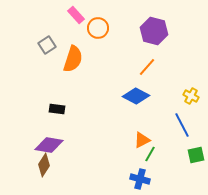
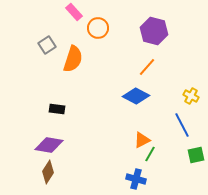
pink rectangle: moved 2 px left, 3 px up
brown diamond: moved 4 px right, 7 px down
blue cross: moved 4 px left
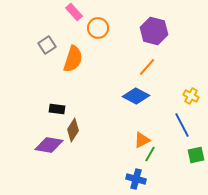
brown diamond: moved 25 px right, 42 px up
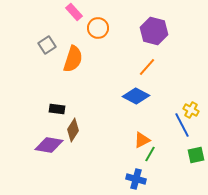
yellow cross: moved 14 px down
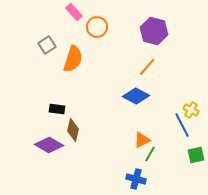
orange circle: moved 1 px left, 1 px up
brown diamond: rotated 20 degrees counterclockwise
purple diamond: rotated 20 degrees clockwise
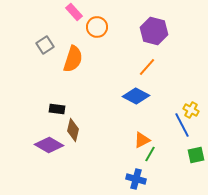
gray square: moved 2 px left
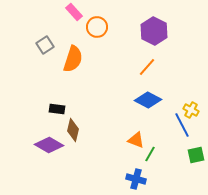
purple hexagon: rotated 12 degrees clockwise
blue diamond: moved 12 px right, 4 px down
orange triangle: moved 6 px left; rotated 48 degrees clockwise
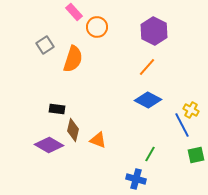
orange triangle: moved 38 px left
